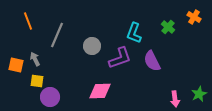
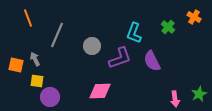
orange line: moved 3 px up
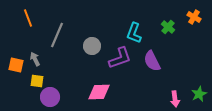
pink diamond: moved 1 px left, 1 px down
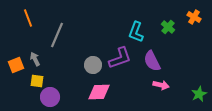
cyan L-shape: moved 2 px right, 1 px up
gray circle: moved 1 px right, 19 px down
orange square: rotated 35 degrees counterclockwise
pink arrow: moved 14 px left, 14 px up; rotated 70 degrees counterclockwise
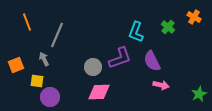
orange line: moved 1 px left, 4 px down
gray arrow: moved 9 px right
gray circle: moved 2 px down
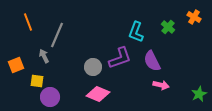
orange line: moved 1 px right
gray arrow: moved 3 px up
pink diamond: moved 1 px left, 2 px down; rotated 25 degrees clockwise
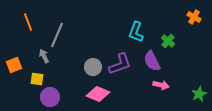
green cross: moved 14 px down
purple L-shape: moved 6 px down
orange square: moved 2 px left
yellow square: moved 2 px up
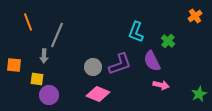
orange cross: moved 1 px right, 1 px up; rotated 24 degrees clockwise
gray arrow: rotated 152 degrees counterclockwise
orange square: rotated 28 degrees clockwise
purple circle: moved 1 px left, 2 px up
